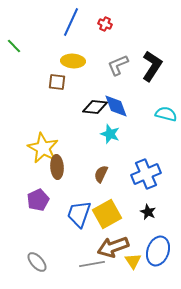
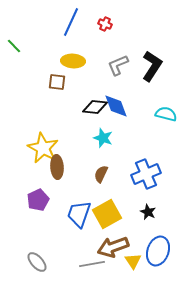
cyan star: moved 7 px left, 4 px down
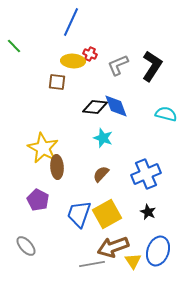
red cross: moved 15 px left, 30 px down
brown semicircle: rotated 18 degrees clockwise
purple pentagon: rotated 20 degrees counterclockwise
gray ellipse: moved 11 px left, 16 px up
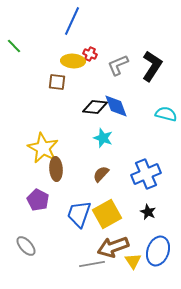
blue line: moved 1 px right, 1 px up
brown ellipse: moved 1 px left, 2 px down
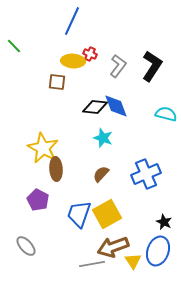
gray L-shape: moved 1 px down; rotated 150 degrees clockwise
black star: moved 16 px right, 10 px down
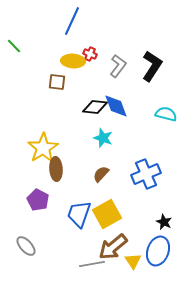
yellow star: rotated 12 degrees clockwise
brown arrow: rotated 20 degrees counterclockwise
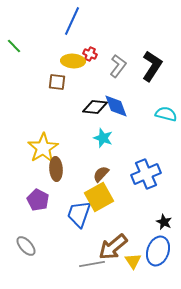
yellow square: moved 8 px left, 17 px up
